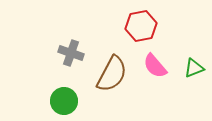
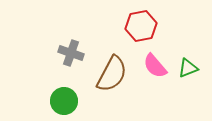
green triangle: moved 6 px left
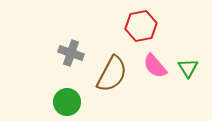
green triangle: rotated 40 degrees counterclockwise
green circle: moved 3 px right, 1 px down
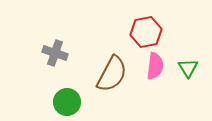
red hexagon: moved 5 px right, 6 px down
gray cross: moved 16 px left
pink semicircle: rotated 132 degrees counterclockwise
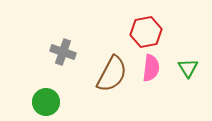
gray cross: moved 8 px right, 1 px up
pink semicircle: moved 4 px left, 2 px down
green circle: moved 21 px left
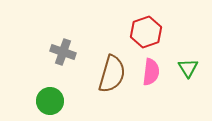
red hexagon: rotated 8 degrees counterclockwise
pink semicircle: moved 4 px down
brown semicircle: rotated 12 degrees counterclockwise
green circle: moved 4 px right, 1 px up
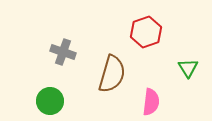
pink semicircle: moved 30 px down
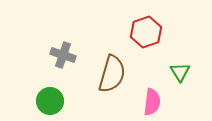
gray cross: moved 3 px down
green triangle: moved 8 px left, 4 px down
pink semicircle: moved 1 px right
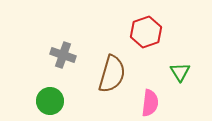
pink semicircle: moved 2 px left, 1 px down
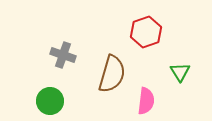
pink semicircle: moved 4 px left, 2 px up
